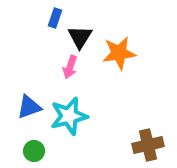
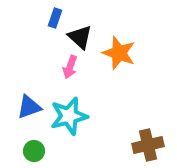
black triangle: rotated 20 degrees counterclockwise
orange star: rotated 28 degrees clockwise
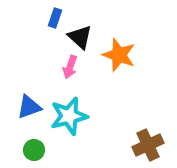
orange star: moved 2 px down
brown cross: rotated 12 degrees counterclockwise
green circle: moved 1 px up
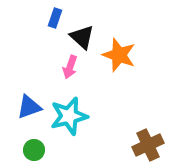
black triangle: moved 2 px right
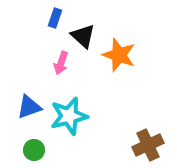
black triangle: moved 1 px right, 1 px up
pink arrow: moved 9 px left, 4 px up
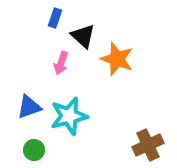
orange star: moved 2 px left, 4 px down
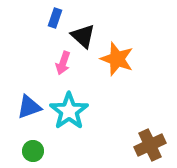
pink arrow: moved 2 px right
cyan star: moved 5 px up; rotated 21 degrees counterclockwise
brown cross: moved 2 px right
green circle: moved 1 px left, 1 px down
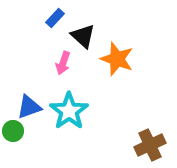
blue rectangle: rotated 24 degrees clockwise
green circle: moved 20 px left, 20 px up
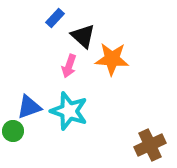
orange star: moved 5 px left; rotated 16 degrees counterclockwise
pink arrow: moved 6 px right, 3 px down
cyan star: rotated 18 degrees counterclockwise
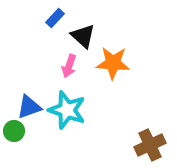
orange star: moved 1 px right, 4 px down
cyan star: moved 2 px left, 1 px up
green circle: moved 1 px right
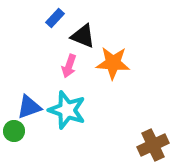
black triangle: rotated 20 degrees counterclockwise
brown cross: moved 3 px right
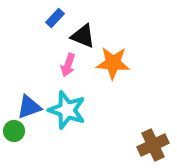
pink arrow: moved 1 px left, 1 px up
